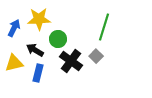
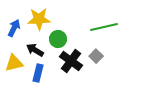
green line: rotated 60 degrees clockwise
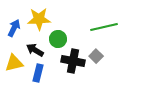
black cross: moved 2 px right; rotated 25 degrees counterclockwise
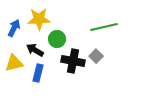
green circle: moved 1 px left
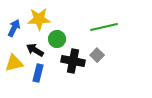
gray square: moved 1 px right, 1 px up
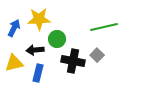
black arrow: rotated 36 degrees counterclockwise
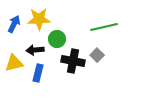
blue arrow: moved 4 px up
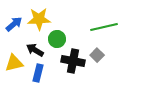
blue arrow: rotated 24 degrees clockwise
black arrow: rotated 36 degrees clockwise
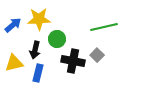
blue arrow: moved 1 px left, 1 px down
black arrow: rotated 108 degrees counterclockwise
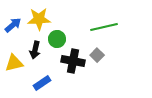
blue rectangle: moved 4 px right, 10 px down; rotated 42 degrees clockwise
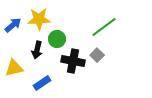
green line: rotated 24 degrees counterclockwise
black arrow: moved 2 px right
yellow triangle: moved 5 px down
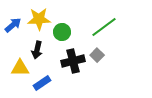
green circle: moved 5 px right, 7 px up
black cross: rotated 25 degrees counterclockwise
yellow triangle: moved 6 px right; rotated 12 degrees clockwise
